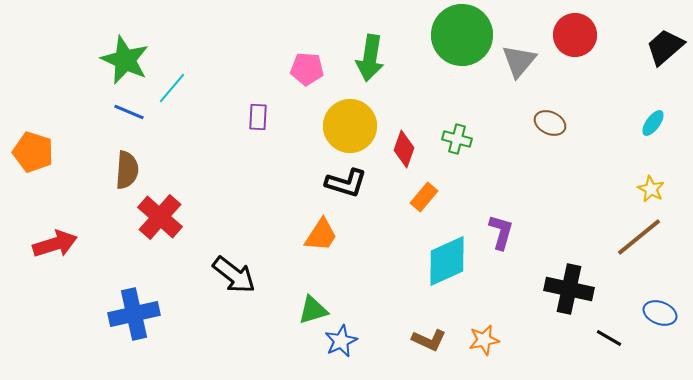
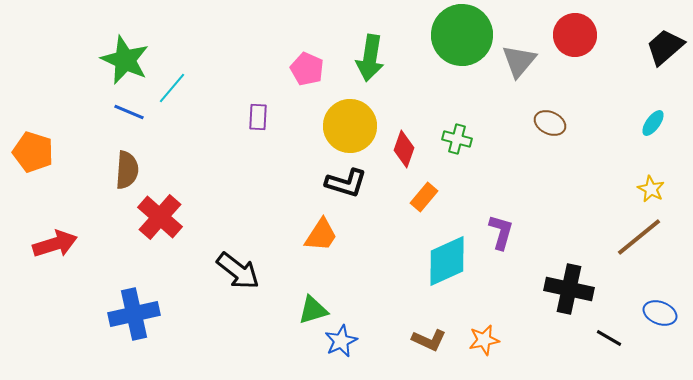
pink pentagon: rotated 20 degrees clockwise
black arrow: moved 4 px right, 4 px up
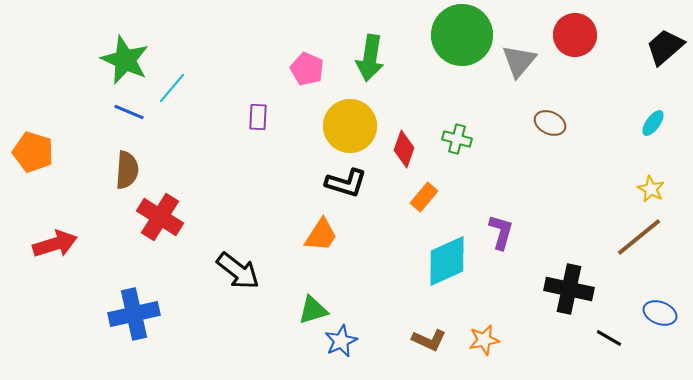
red cross: rotated 9 degrees counterclockwise
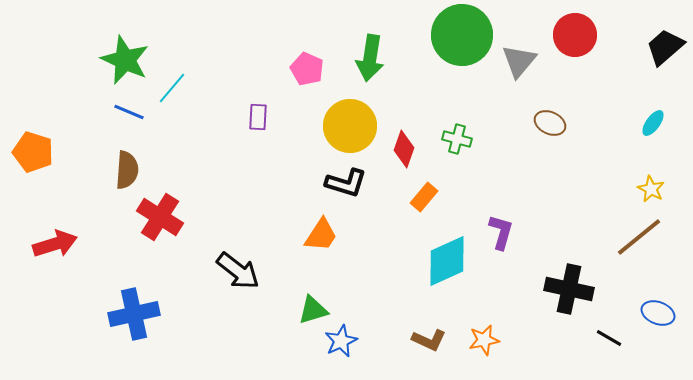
blue ellipse: moved 2 px left
